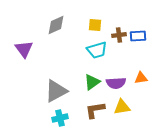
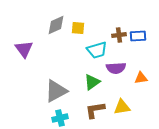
yellow square: moved 17 px left, 3 px down
purple semicircle: moved 15 px up
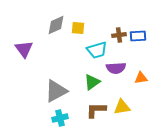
brown L-shape: moved 1 px right; rotated 10 degrees clockwise
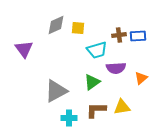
orange triangle: rotated 32 degrees counterclockwise
cyan cross: moved 9 px right; rotated 14 degrees clockwise
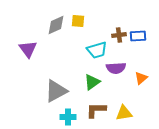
yellow square: moved 7 px up
purple triangle: moved 4 px right
yellow triangle: moved 2 px right, 6 px down
cyan cross: moved 1 px left, 1 px up
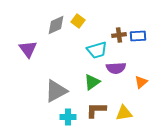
yellow square: rotated 32 degrees clockwise
orange triangle: moved 4 px down
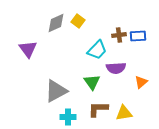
gray diamond: moved 2 px up
cyan trapezoid: rotated 30 degrees counterclockwise
green triangle: rotated 30 degrees counterclockwise
brown L-shape: moved 2 px right, 1 px up
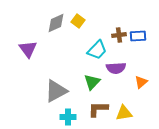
green triangle: rotated 18 degrees clockwise
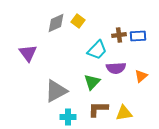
purple triangle: moved 4 px down
orange triangle: moved 6 px up
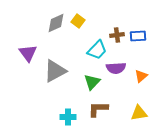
brown cross: moved 2 px left
gray triangle: moved 1 px left, 20 px up
yellow triangle: moved 15 px right
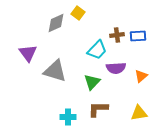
yellow square: moved 8 px up
gray triangle: rotated 45 degrees clockwise
